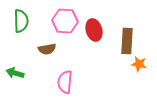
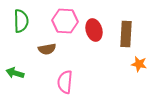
brown rectangle: moved 1 px left, 7 px up
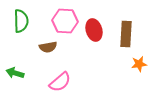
brown semicircle: moved 1 px right, 2 px up
orange star: rotated 21 degrees counterclockwise
pink semicircle: moved 5 px left; rotated 135 degrees counterclockwise
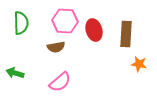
green semicircle: moved 2 px down
brown semicircle: moved 8 px right
orange star: rotated 21 degrees clockwise
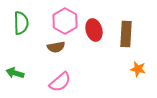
pink hexagon: rotated 25 degrees clockwise
orange star: moved 1 px left, 5 px down
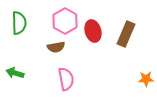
green semicircle: moved 2 px left
red ellipse: moved 1 px left, 1 px down
brown rectangle: rotated 20 degrees clockwise
orange star: moved 8 px right, 10 px down; rotated 14 degrees counterclockwise
pink semicircle: moved 6 px right, 3 px up; rotated 60 degrees counterclockwise
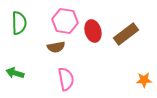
pink hexagon: rotated 20 degrees counterclockwise
brown rectangle: rotated 30 degrees clockwise
orange star: moved 2 px left, 1 px down
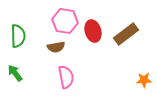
green semicircle: moved 1 px left, 13 px down
green arrow: rotated 36 degrees clockwise
pink semicircle: moved 2 px up
